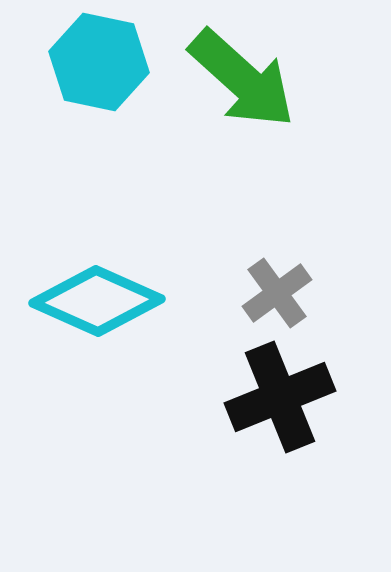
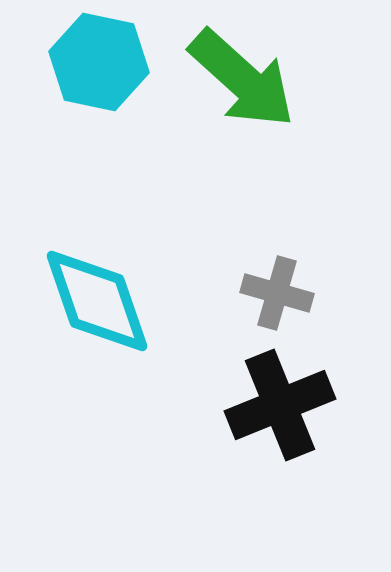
gray cross: rotated 38 degrees counterclockwise
cyan diamond: rotated 47 degrees clockwise
black cross: moved 8 px down
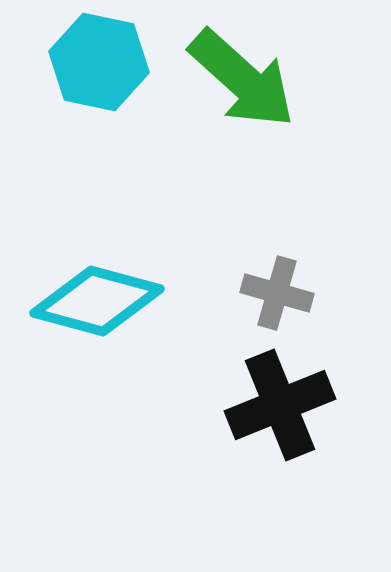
cyan diamond: rotated 56 degrees counterclockwise
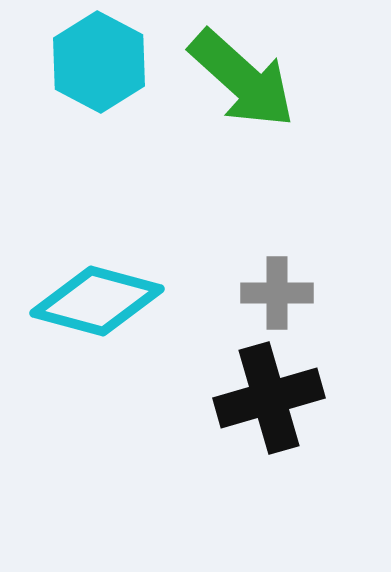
cyan hexagon: rotated 16 degrees clockwise
gray cross: rotated 16 degrees counterclockwise
black cross: moved 11 px left, 7 px up; rotated 6 degrees clockwise
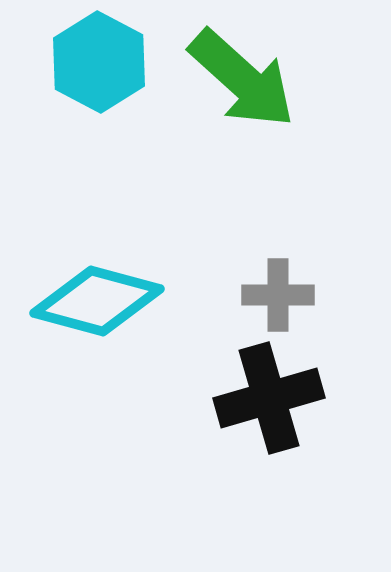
gray cross: moved 1 px right, 2 px down
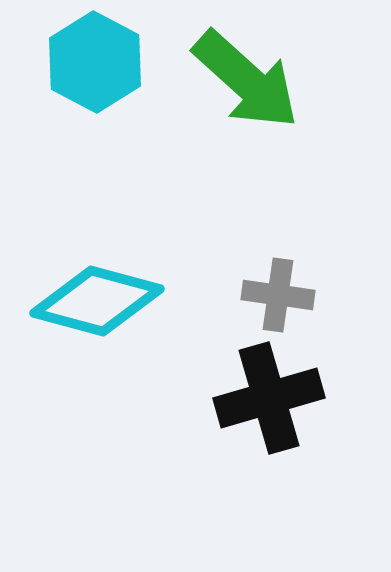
cyan hexagon: moved 4 px left
green arrow: moved 4 px right, 1 px down
gray cross: rotated 8 degrees clockwise
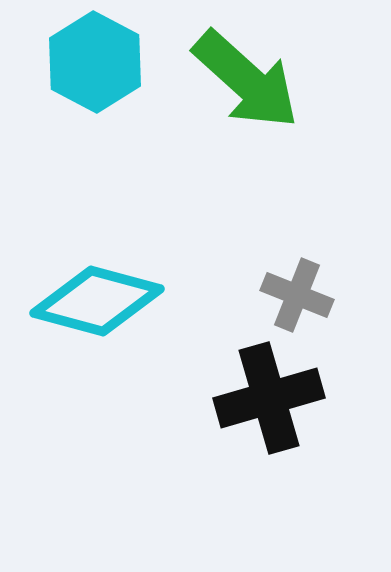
gray cross: moved 19 px right; rotated 14 degrees clockwise
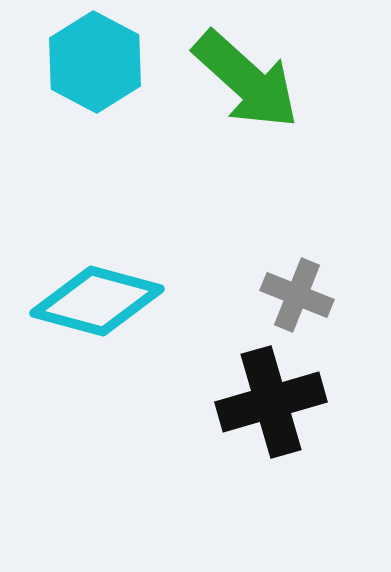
black cross: moved 2 px right, 4 px down
